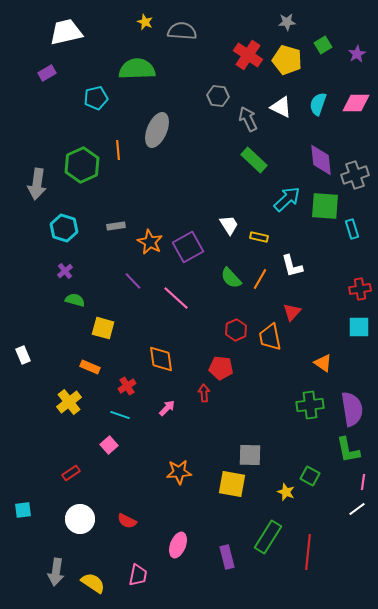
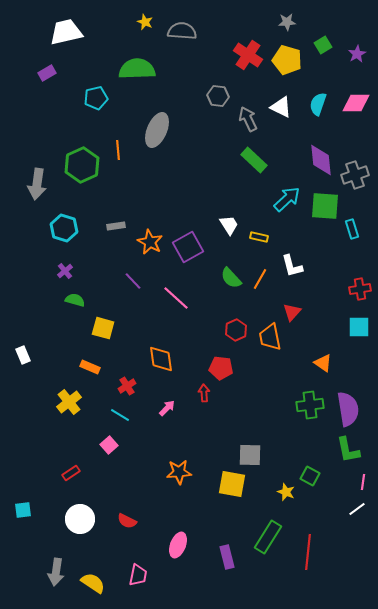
purple semicircle at (352, 409): moved 4 px left
cyan line at (120, 415): rotated 12 degrees clockwise
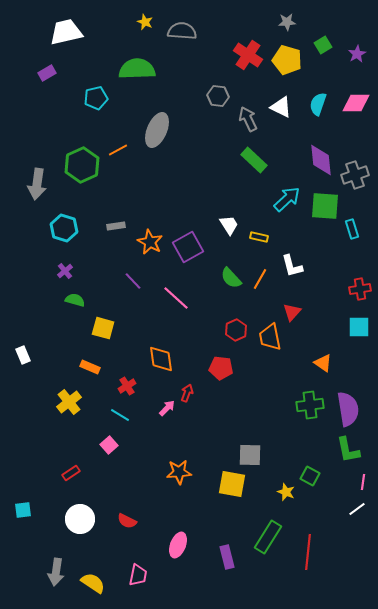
orange line at (118, 150): rotated 66 degrees clockwise
red arrow at (204, 393): moved 17 px left; rotated 24 degrees clockwise
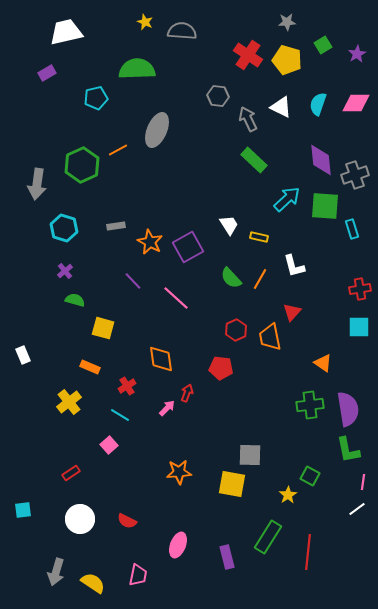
white L-shape at (292, 266): moved 2 px right
yellow star at (286, 492): moved 2 px right, 3 px down; rotated 18 degrees clockwise
gray arrow at (56, 572): rotated 8 degrees clockwise
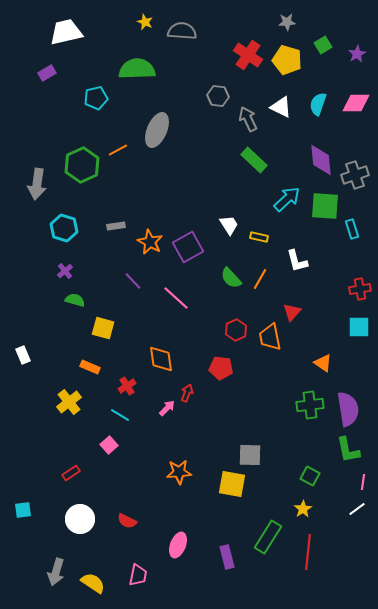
white L-shape at (294, 266): moved 3 px right, 5 px up
yellow star at (288, 495): moved 15 px right, 14 px down
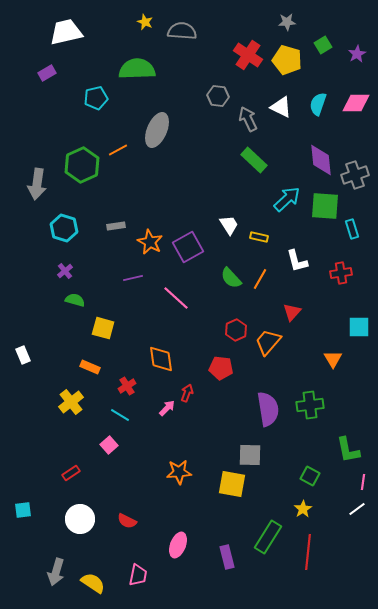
purple line at (133, 281): moved 3 px up; rotated 60 degrees counterclockwise
red cross at (360, 289): moved 19 px left, 16 px up
orange trapezoid at (270, 337): moved 2 px left, 5 px down; rotated 52 degrees clockwise
orange triangle at (323, 363): moved 10 px right, 4 px up; rotated 24 degrees clockwise
yellow cross at (69, 402): moved 2 px right
purple semicircle at (348, 409): moved 80 px left
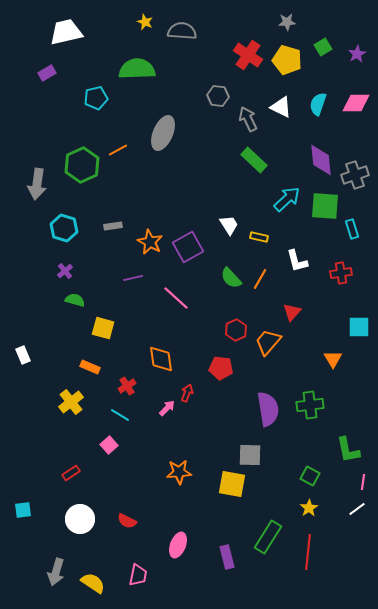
green square at (323, 45): moved 2 px down
gray ellipse at (157, 130): moved 6 px right, 3 px down
gray rectangle at (116, 226): moved 3 px left
yellow star at (303, 509): moved 6 px right, 1 px up
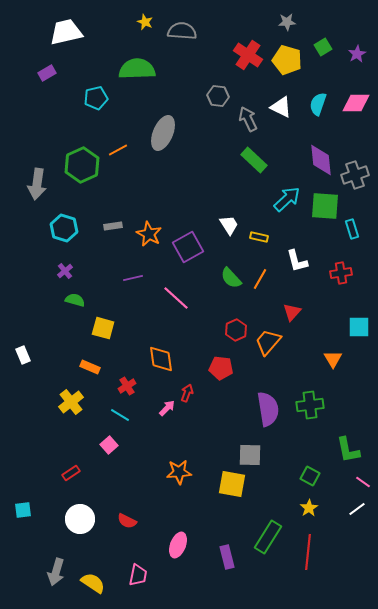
orange star at (150, 242): moved 1 px left, 8 px up
pink line at (363, 482): rotated 63 degrees counterclockwise
